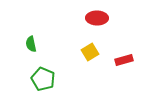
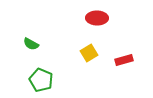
green semicircle: rotated 49 degrees counterclockwise
yellow square: moved 1 px left, 1 px down
green pentagon: moved 2 px left, 1 px down
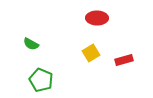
yellow square: moved 2 px right
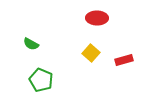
yellow square: rotated 18 degrees counterclockwise
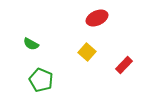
red ellipse: rotated 25 degrees counterclockwise
yellow square: moved 4 px left, 1 px up
red rectangle: moved 5 px down; rotated 30 degrees counterclockwise
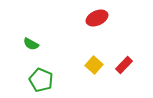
yellow square: moved 7 px right, 13 px down
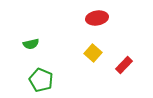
red ellipse: rotated 15 degrees clockwise
green semicircle: rotated 42 degrees counterclockwise
yellow square: moved 1 px left, 12 px up
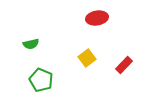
yellow square: moved 6 px left, 5 px down; rotated 12 degrees clockwise
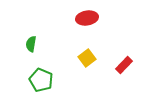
red ellipse: moved 10 px left
green semicircle: rotated 112 degrees clockwise
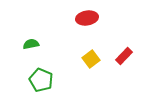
green semicircle: rotated 70 degrees clockwise
yellow square: moved 4 px right, 1 px down
red rectangle: moved 9 px up
